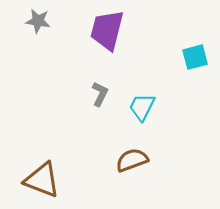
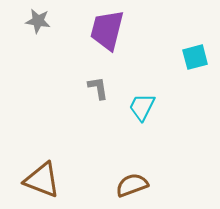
gray L-shape: moved 2 px left, 6 px up; rotated 35 degrees counterclockwise
brown semicircle: moved 25 px down
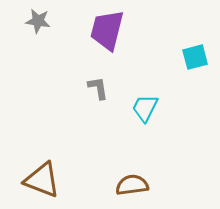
cyan trapezoid: moved 3 px right, 1 px down
brown semicircle: rotated 12 degrees clockwise
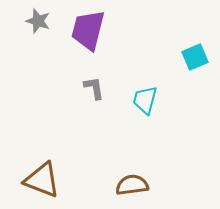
gray star: rotated 10 degrees clockwise
purple trapezoid: moved 19 px left
cyan square: rotated 8 degrees counterclockwise
gray L-shape: moved 4 px left
cyan trapezoid: moved 8 px up; rotated 12 degrees counterclockwise
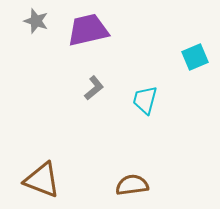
gray star: moved 2 px left
purple trapezoid: rotated 63 degrees clockwise
gray L-shape: rotated 60 degrees clockwise
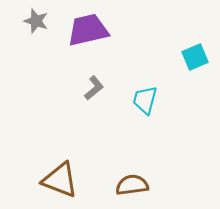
brown triangle: moved 18 px right
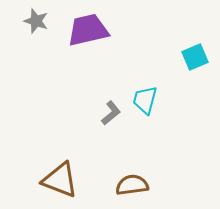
gray L-shape: moved 17 px right, 25 px down
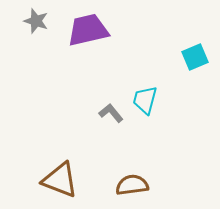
gray L-shape: rotated 90 degrees counterclockwise
